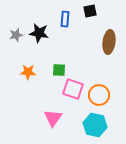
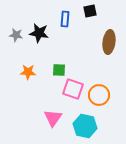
gray star: rotated 24 degrees clockwise
cyan hexagon: moved 10 px left, 1 px down
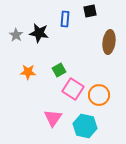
gray star: rotated 24 degrees clockwise
green square: rotated 32 degrees counterclockwise
pink square: rotated 15 degrees clockwise
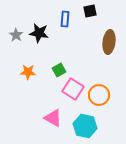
pink triangle: rotated 36 degrees counterclockwise
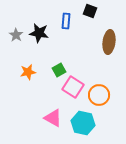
black square: rotated 32 degrees clockwise
blue rectangle: moved 1 px right, 2 px down
orange star: rotated 14 degrees counterclockwise
pink square: moved 2 px up
cyan hexagon: moved 2 px left, 3 px up
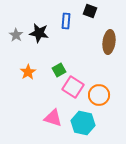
orange star: rotated 21 degrees counterclockwise
pink triangle: rotated 12 degrees counterclockwise
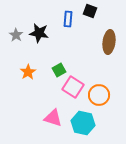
blue rectangle: moved 2 px right, 2 px up
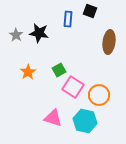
cyan hexagon: moved 2 px right, 2 px up
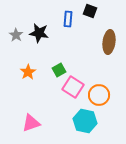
pink triangle: moved 22 px left, 5 px down; rotated 36 degrees counterclockwise
